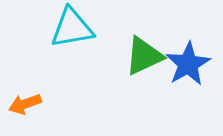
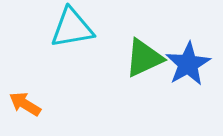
green triangle: moved 2 px down
orange arrow: rotated 52 degrees clockwise
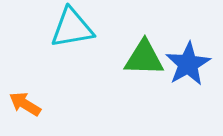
green triangle: rotated 27 degrees clockwise
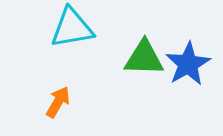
orange arrow: moved 33 px right, 2 px up; rotated 88 degrees clockwise
